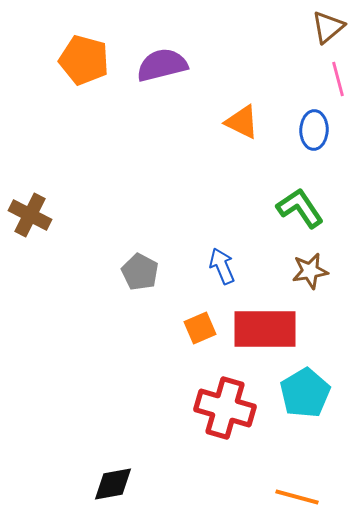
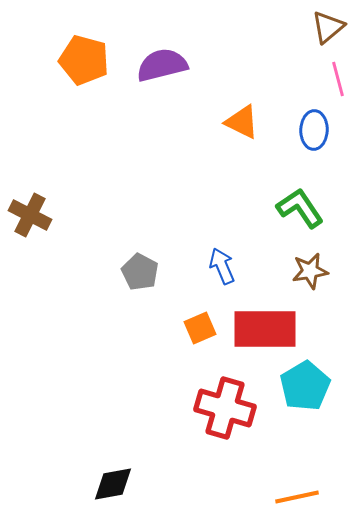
cyan pentagon: moved 7 px up
orange line: rotated 27 degrees counterclockwise
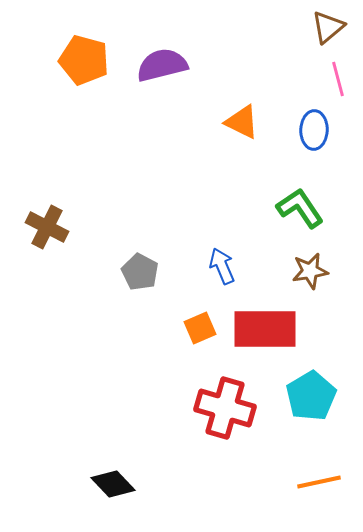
brown cross: moved 17 px right, 12 px down
cyan pentagon: moved 6 px right, 10 px down
black diamond: rotated 57 degrees clockwise
orange line: moved 22 px right, 15 px up
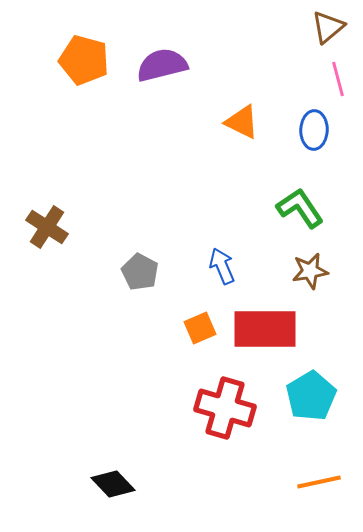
brown cross: rotated 6 degrees clockwise
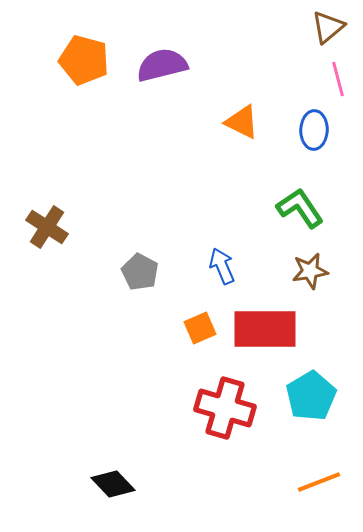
orange line: rotated 9 degrees counterclockwise
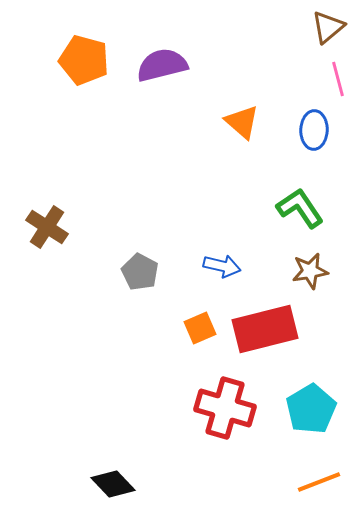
orange triangle: rotated 15 degrees clockwise
blue arrow: rotated 126 degrees clockwise
red rectangle: rotated 14 degrees counterclockwise
cyan pentagon: moved 13 px down
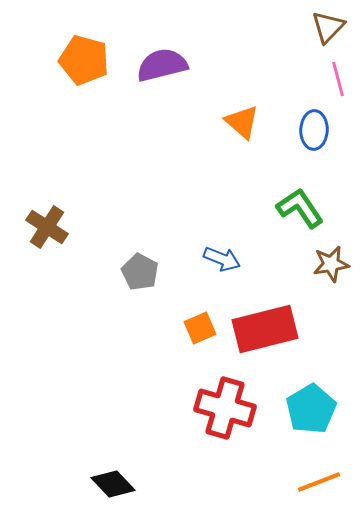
brown triangle: rotated 6 degrees counterclockwise
blue arrow: moved 7 px up; rotated 9 degrees clockwise
brown star: moved 21 px right, 7 px up
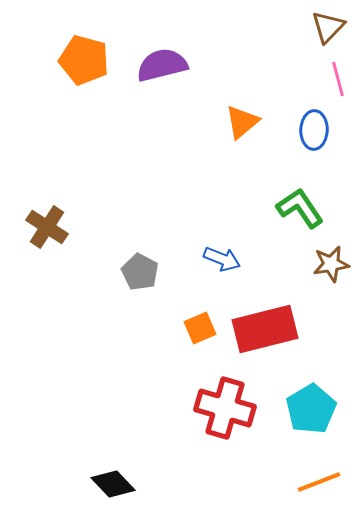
orange triangle: rotated 39 degrees clockwise
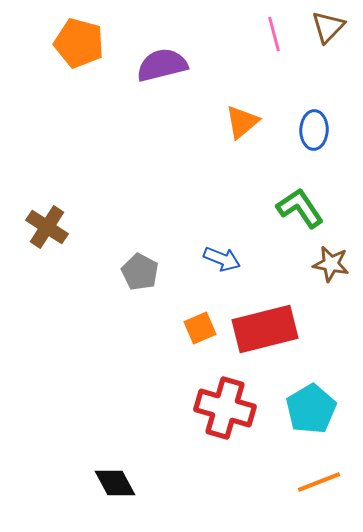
orange pentagon: moved 5 px left, 17 px up
pink line: moved 64 px left, 45 px up
brown star: rotated 21 degrees clockwise
black diamond: moved 2 px right, 1 px up; rotated 15 degrees clockwise
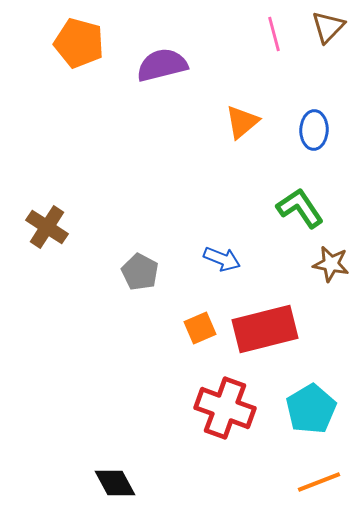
red cross: rotated 4 degrees clockwise
